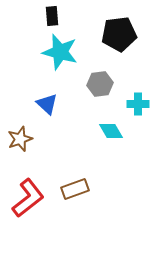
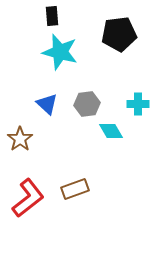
gray hexagon: moved 13 px left, 20 px down
brown star: rotated 15 degrees counterclockwise
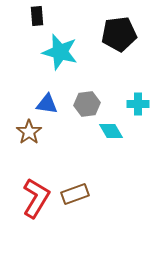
black rectangle: moved 15 px left
blue triangle: rotated 35 degrees counterclockwise
brown star: moved 9 px right, 7 px up
brown rectangle: moved 5 px down
red L-shape: moved 8 px right; rotated 21 degrees counterclockwise
